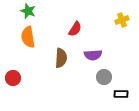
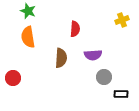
red semicircle: rotated 28 degrees counterclockwise
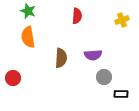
red semicircle: moved 2 px right, 13 px up
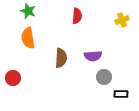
orange semicircle: moved 1 px down
purple semicircle: moved 1 px down
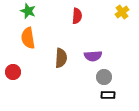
yellow cross: moved 8 px up; rotated 16 degrees counterclockwise
red circle: moved 6 px up
black rectangle: moved 13 px left, 1 px down
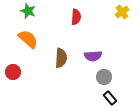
red semicircle: moved 1 px left, 1 px down
orange semicircle: moved 1 px down; rotated 140 degrees clockwise
black rectangle: moved 2 px right, 3 px down; rotated 48 degrees clockwise
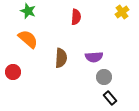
purple semicircle: moved 1 px right, 1 px down
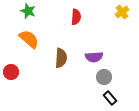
orange semicircle: moved 1 px right
red circle: moved 2 px left
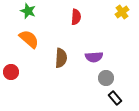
gray circle: moved 2 px right, 1 px down
black rectangle: moved 5 px right
